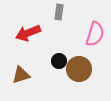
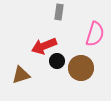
red arrow: moved 16 px right, 13 px down
black circle: moved 2 px left
brown circle: moved 2 px right, 1 px up
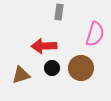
red arrow: rotated 20 degrees clockwise
black circle: moved 5 px left, 7 px down
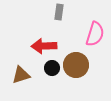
brown circle: moved 5 px left, 3 px up
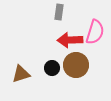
pink semicircle: moved 2 px up
red arrow: moved 26 px right, 6 px up
brown triangle: moved 1 px up
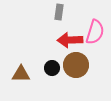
brown triangle: rotated 18 degrees clockwise
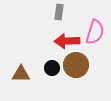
red arrow: moved 3 px left, 1 px down
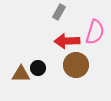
gray rectangle: rotated 21 degrees clockwise
black circle: moved 14 px left
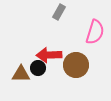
red arrow: moved 18 px left, 14 px down
